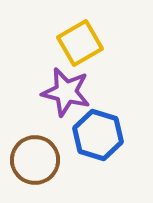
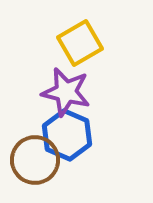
blue hexagon: moved 31 px left; rotated 6 degrees clockwise
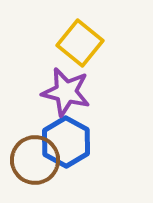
yellow square: rotated 21 degrees counterclockwise
blue hexagon: moved 1 px left, 7 px down; rotated 6 degrees clockwise
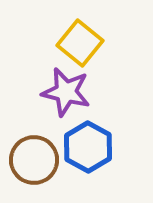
blue hexagon: moved 22 px right, 5 px down
brown circle: moved 1 px left
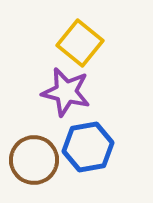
blue hexagon: rotated 21 degrees clockwise
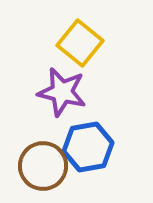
purple star: moved 4 px left
brown circle: moved 9 px right, 6 px down
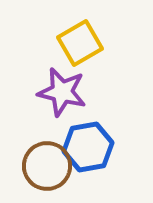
yellow square: rotated 21 degrees clockwise
brown circle: moved 4 px right
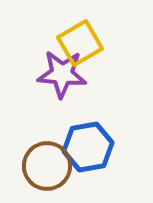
purple star: moved 18 px up; rotated 9 degrees counterclockwise
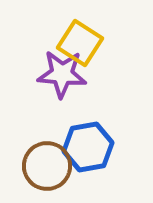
yellow square: rotated 27 degrees counterclockwise
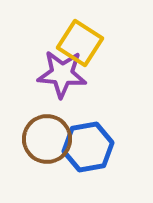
brown circle: moved 27 px up
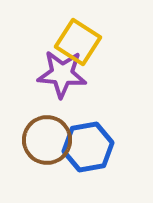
yellow square: moved 2 px left, 1 px up
brown circle: moved 1 px down
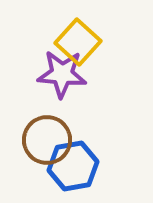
yellow square: rotated 9 degrees clockwise
blue hexagon: moved 15 px left, 19 px down
